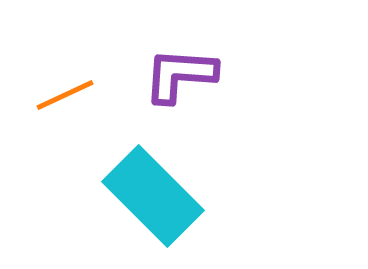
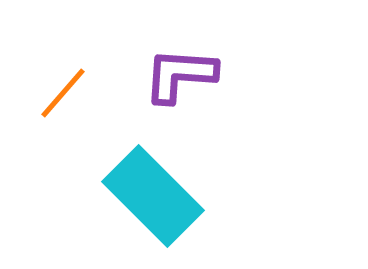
orange line: moved 2 px left, 2 px up; rotated 24 degrees counterclockwise
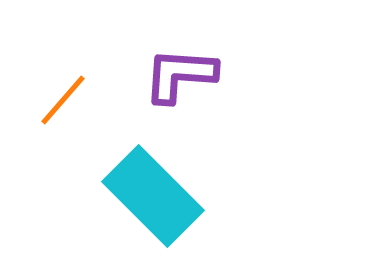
orange line: moved 7 px down
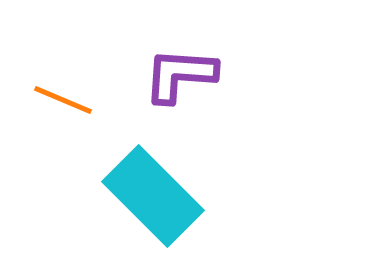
orange line: rotated 72 degrees clockwise
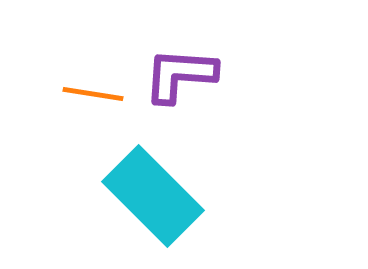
orange line: moved 30 px right, 6 px up; rotated 14 degrees counterclockwise
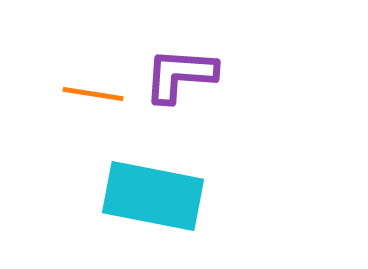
cyan rectangle: rotated 34 degrees counterclockwise
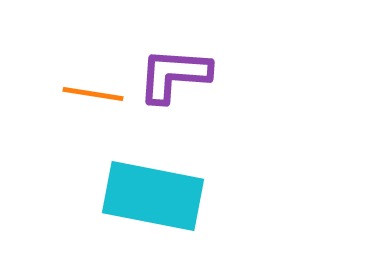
purple L-shape: moved 6 px left
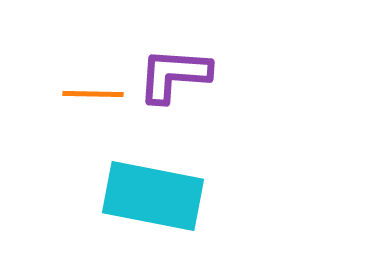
orange line: rotated 8 degrees counterclockwise
